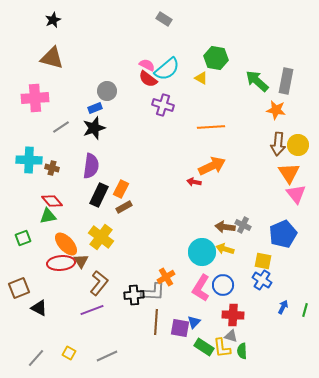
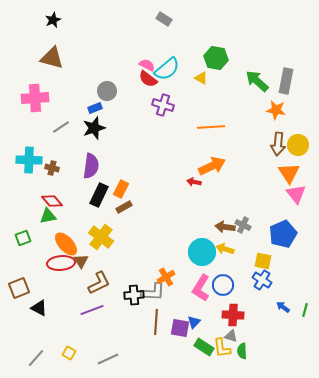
brown L-shape at (99, 283): rotated 25 degrees clockwise
blue arrow at (283, 307): rotated 80 degrees counterclockwise
gray line at (107, 356): moved 1 px right, 3 px down
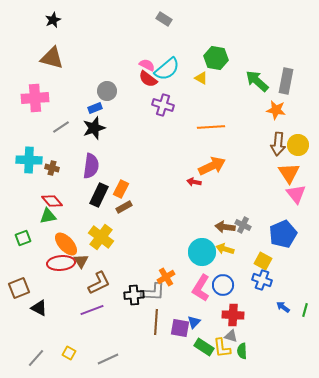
yellow square at (263, 261): rotated 18 degrees clockwise
blue cross at (262, 280): rotated 12 degrees counterclockwise
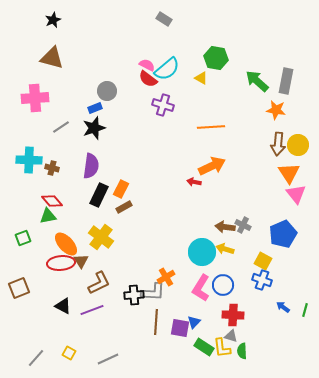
black triangle at (39, 308): moved 24 px right, 2 px up
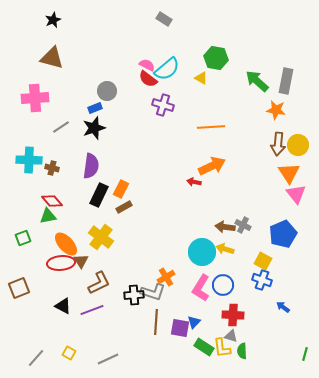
gray L-shape at (153, 292): rotated 15 degrees clockwise
green line at (305, 310): moved 44 px down
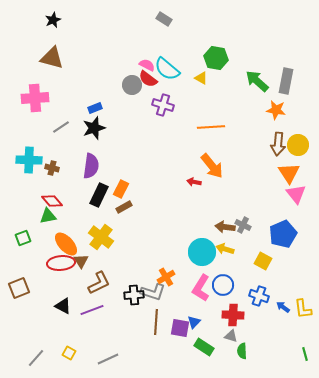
cyan semicircle at (167, 69): rotated 80 degrees clockwise
gray circle at (107, 91): moved 25 px right, 6 px up
orange arrow at (212, 166): rotated 76 degrees clockwise
blue cross at (262, 280): moved 3 px left, 16 px down
yellow L-shape at (222, 348): moved 81 px right, 39 px up
green line at (305, 354): rotated 32 degrees counterclockwise
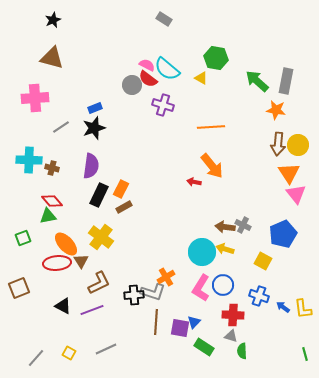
red ellipse at (61, 263): moved 4 px left
gray line at (108, 359): moved 2 px left, 10 px up
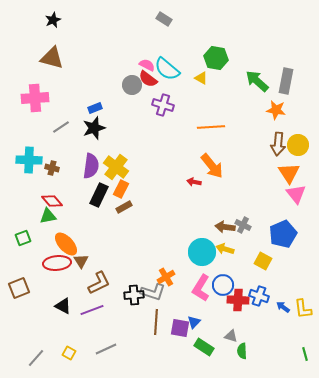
yellow cross at (101, 237): moved 15 px right, 70 px up
red cross at (233, 315): moved 5 px right, 15 px up
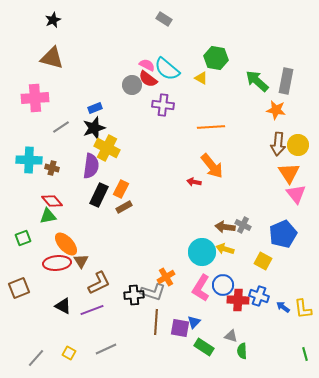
purple cross at (163, 105): rotated 10 degrees counterclockwise
yellow cross at (116, 167): moved 9 px left, 19 px up; rotated 10 degrees counterclockwise
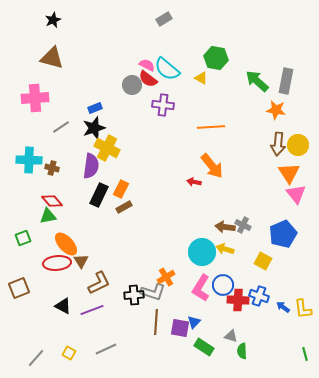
gray rectangle at (164, 19): rotated 63 degrees counterclockwise
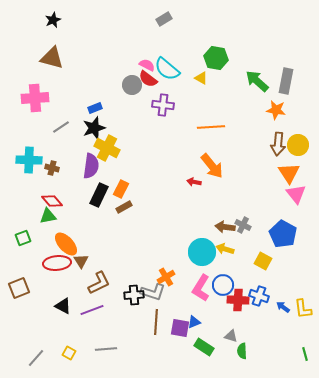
blue pentagon at (283, 234): rotated 20 degrees counterclockwise
blue triangle at (194, 322): rotated 24 degrees clockwise
gray line at (106, 349): rotated 20 degrees clockwise
